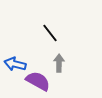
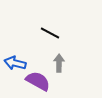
black line: rotated 24 degrees counterclockwise
blue arrow: moved 1 px up
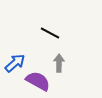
blue arrow: rotated 125 degrees clockwise
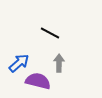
blue arrow: moved 4 px right
purple semicircle: rotated 15 degrees counterclockwise
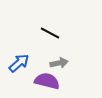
gray arrow: rotated 78 degrees clockwise
purple semicircle: moved 9 px right
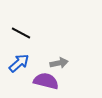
black line: moved 29 px left
purple semicircle: moved 1 px left
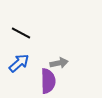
purple semicircle: moved 2 px right; rotated 75 degrees clockwise
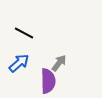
black line: moved 3 px right
gray arrow: rotated 42 degrees counterclockwise
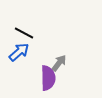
blue arrow: moved 11 px up
purple semicircle: moved 3 px up
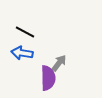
black line: moved 1 px right, 1 px up
blue arrow: moved 3 px right, 1 px down; rotated 130 degrees counterclockwise
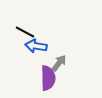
blue arrow: moved 14 px right, 7 px up
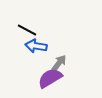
black line: moved 2 px right, 2 px up
purple semicircle: moved 2 px right; rotated 120 degrees counterclockwise
